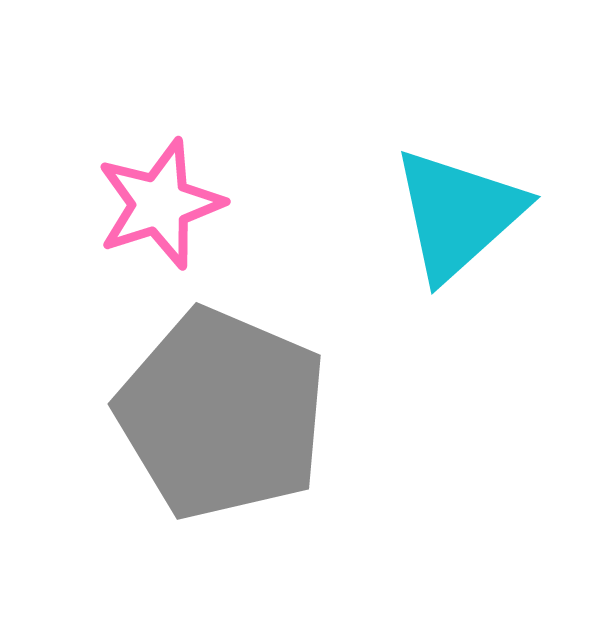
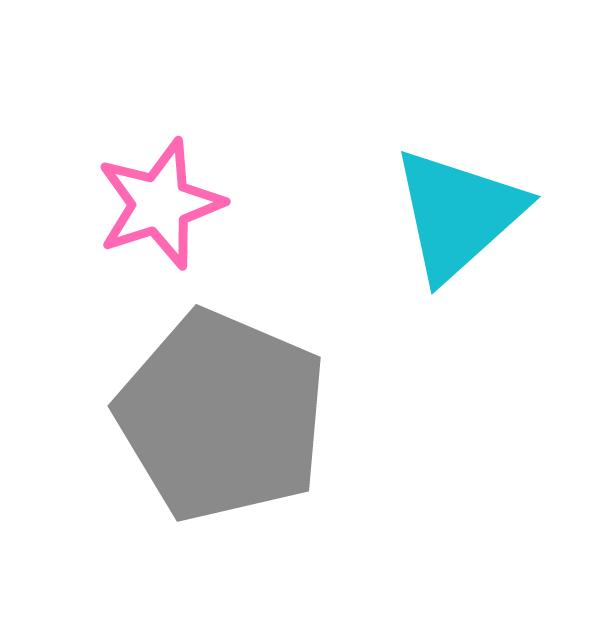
gray pentagon: moved 2 px down
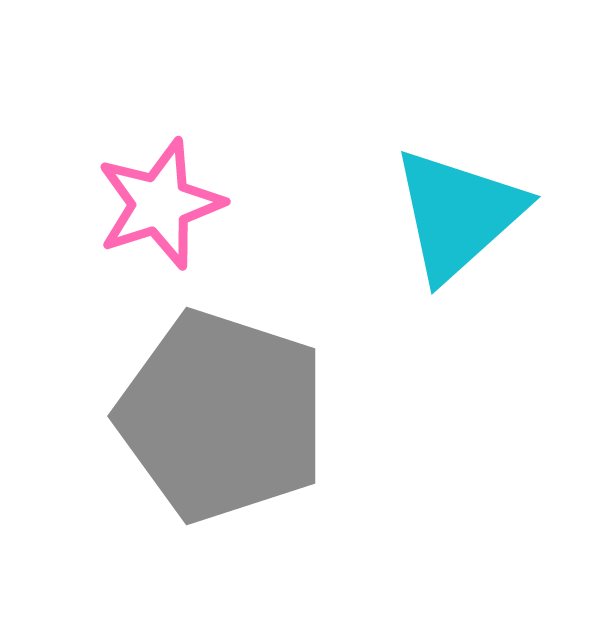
gray pentagon: rotated 5 degrees counterclockwise
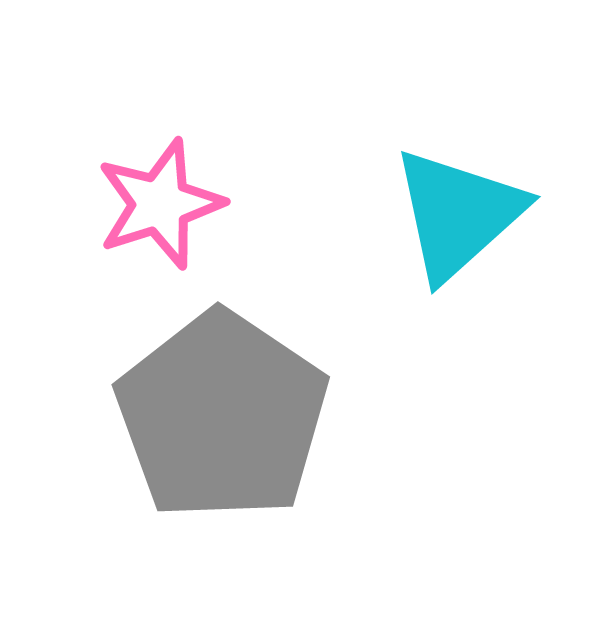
gray pentagon: rotated 16 degrees clockwise
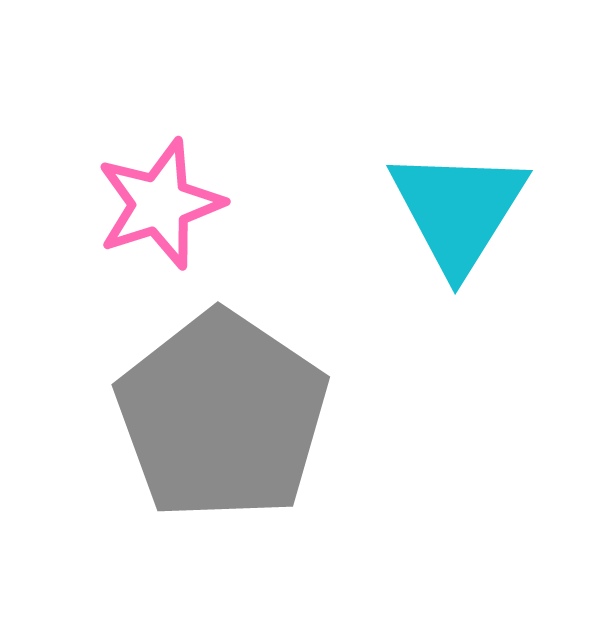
cyan triangle: moved 4 px up; rotated 16 degrees counterclockwise
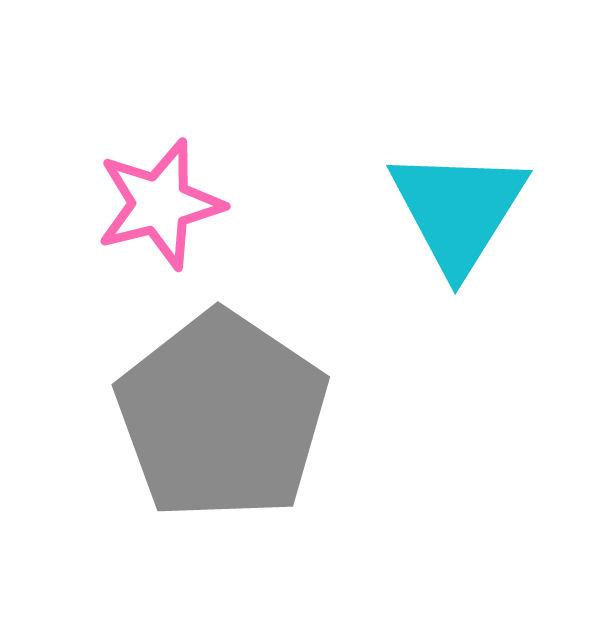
pink star: rotated 4 degrees clockwise
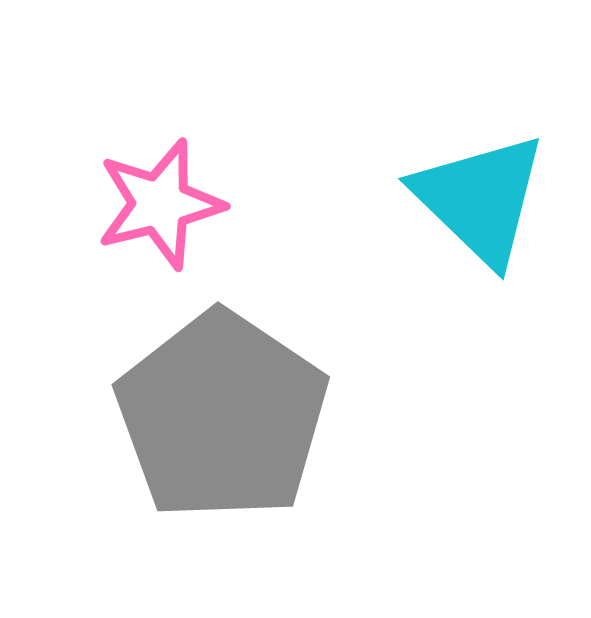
cyan triangle: moved 22 px right, 11 px up; rotated 18 degrees counterclockwise
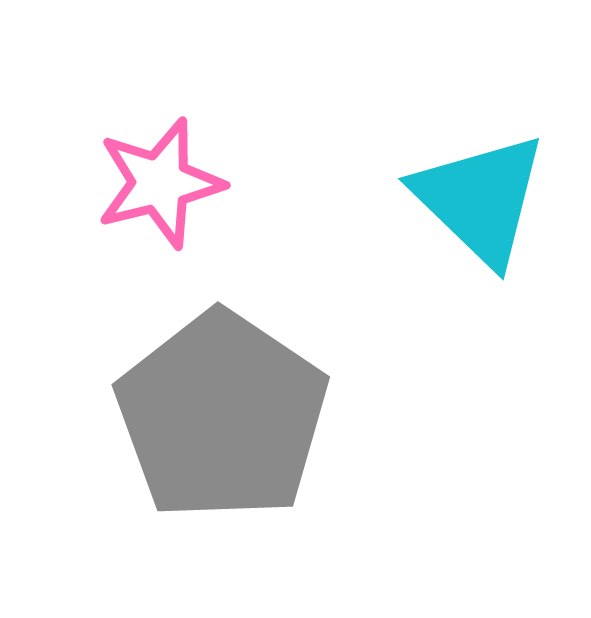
pink star: moved 21 px up
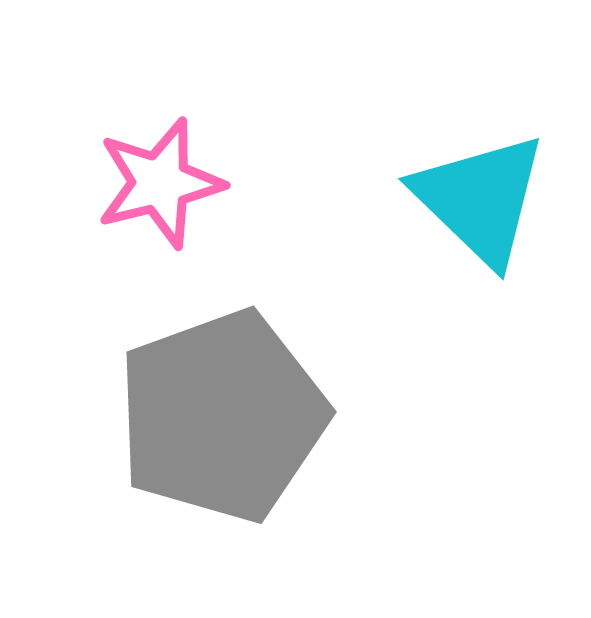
gray pentagon: rotated 18 degrees clockwise
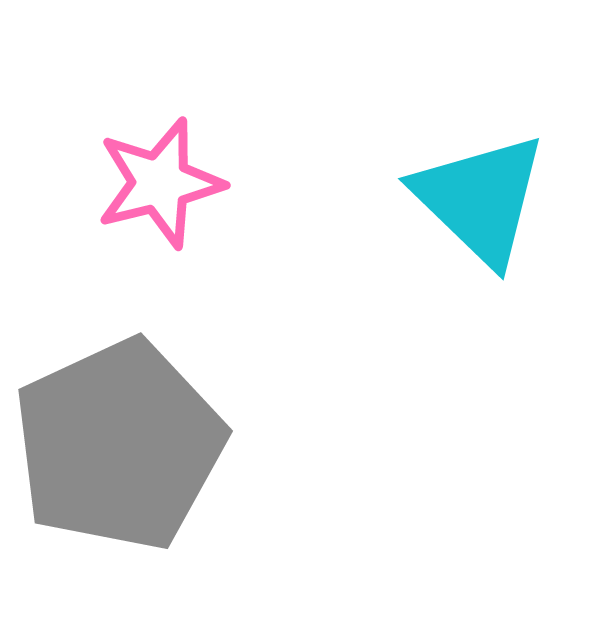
gray pentagon: moved 103 px left, 29 px down; rotated 5 degrees counterclockwise
